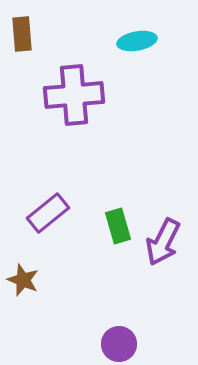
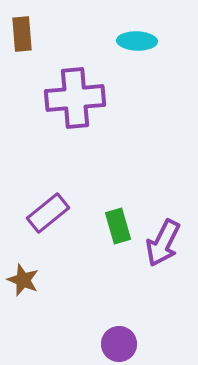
cyan ellipse: rotated 12 degrees clockwise
purple cross: moved 1 px right, 3 px down
purple arrow: moved 1 px down
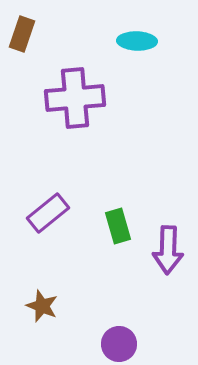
brown rectangle: rotated 24 degrees clockwise
purple arrow: moved 5 px right, 7 px down; rotated 24 degrees counterclockwise
brown star: moved 19 px right, 26 px down
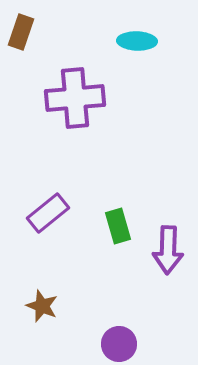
brown rectangle: moved 1 px left, 2 px up
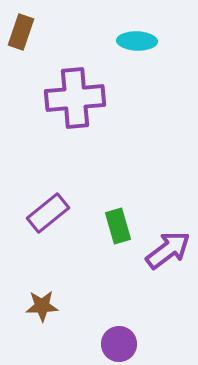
purple arrow: rotated 129 degrees counterclockwise
brown star: rotated 24 degrees counterclockwise
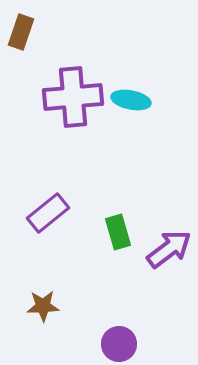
cyan ellipse: moved 6 px left, 59 px down; rotated 9 degrees clockwise
purple cross: moved 2 px left, 1 px up
green rectangle: moved 6 px down
purple arrow: moved 1 px right, 1 px up
brown star: moved 1 px right
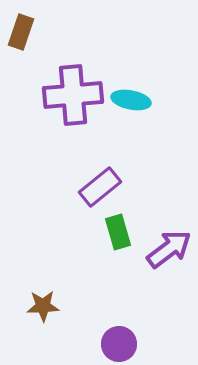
purple cross: moved 2 px up
purple rectangle: moved 52 px right, 26 px up
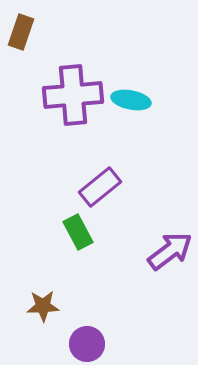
green rectangle: moved 40 px left; rotated 12 degrees counterclockwise
purple arrow: moved 1 px right, 2 px down
purple circle: moved 32 px left
